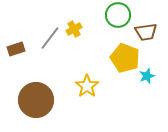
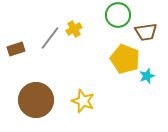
yellow pentagon: moved 1 px down
yellow star: moved 4 px left, 15 px down; rotated 15 degrees counterclockwise
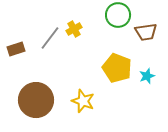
yellow pentagon: moved 8 px left, 9 px down
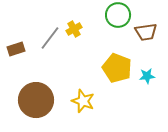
cyan star: rotated 14 degrees clockwise
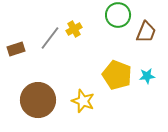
brown trapezoid: rotated 60 degrees counterclockwise
yellow pentagon: moved 7 px down
brown circle: moved 2 px right
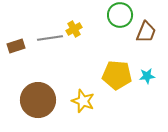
green circle: moved 2 px right
gray line: rotated 45 degrees clockwise
brown rectangle: moved 3 px up
yellow pentagon: rotated 16 degrees counterclockwise
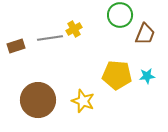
brown trapezoid: moved 1 px left, 2 px down
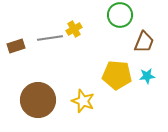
brown trapezoid: moved 1 px left, 8 px down
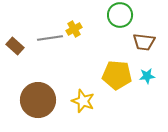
brown trapezoid: rotated 75 degrees clockwise
brown rectangle: moved 1 px left; rotated 60 degrees clockwise
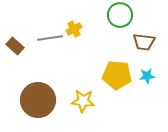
yellow star: rotated 15 degrees counterclockwise
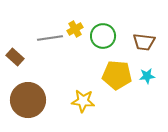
green circle: moved 17 px left, 21 px down
yellow cross: moved 1 px right
brown rectangle: moved 11 px down
brown circle: moved 10 px left
